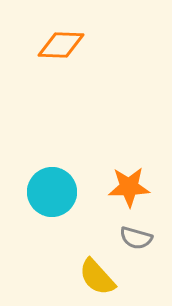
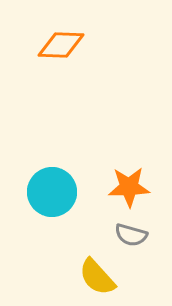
gray semicircle: moved 5 px left, 3 px up
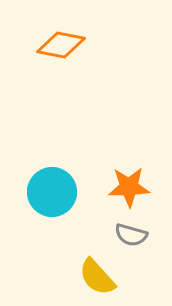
orange diamond: rotated 9 degrees clockwise
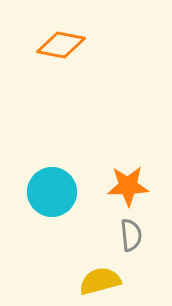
orange star: moved 1 px left, 1 px up
gray semicircle: rotated 112 degrees counterclockwise
yellow semicircle: moved 3 px right, 4 px down; rotated 117 degrees clockwise
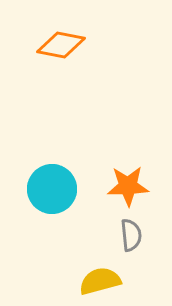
cyan circle: moved 3 px up
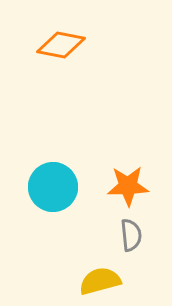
cyan circle: moved 1 px right, 2 px up
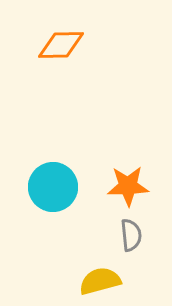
orange diamond: rotated 12 degrees counterclockwise
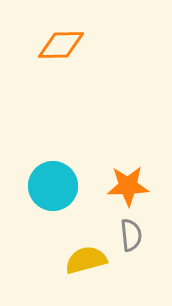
cyan circle: moved 1 px up
yellow semicircle: moved 14 px left, 21 px up
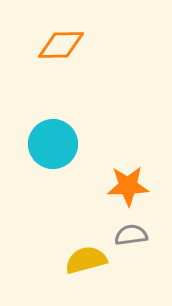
cyan circle: moved 42 px up
gray semicircle: rotated 92 degrees counterclockwise
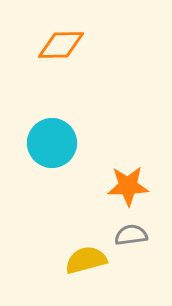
cyan circle: moved 1 px left, 1 px up
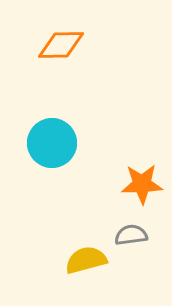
orange star: moved 14 px right, 2 px up
